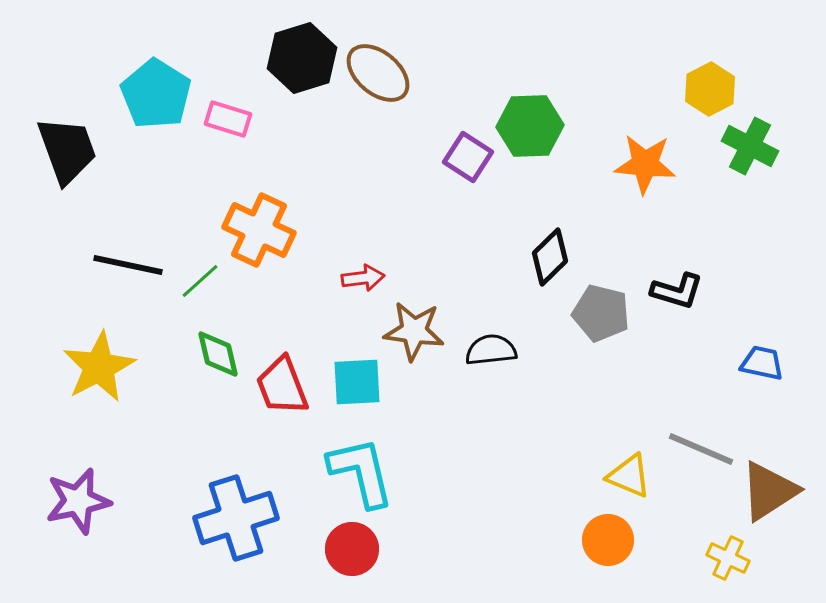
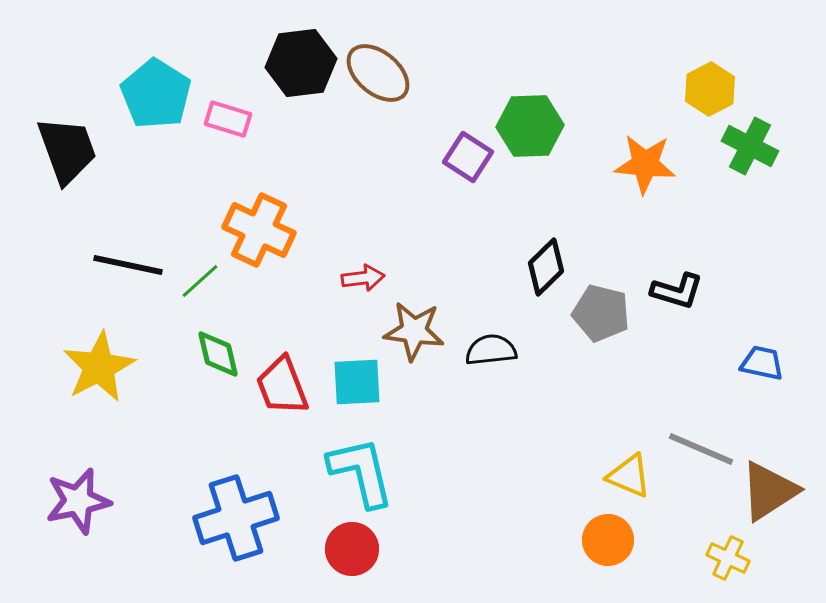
black hexagon: moved 1 px left, 5 px down; rotated 10 degrees clockwise
black diamond: moved 4 px left, 10 px down
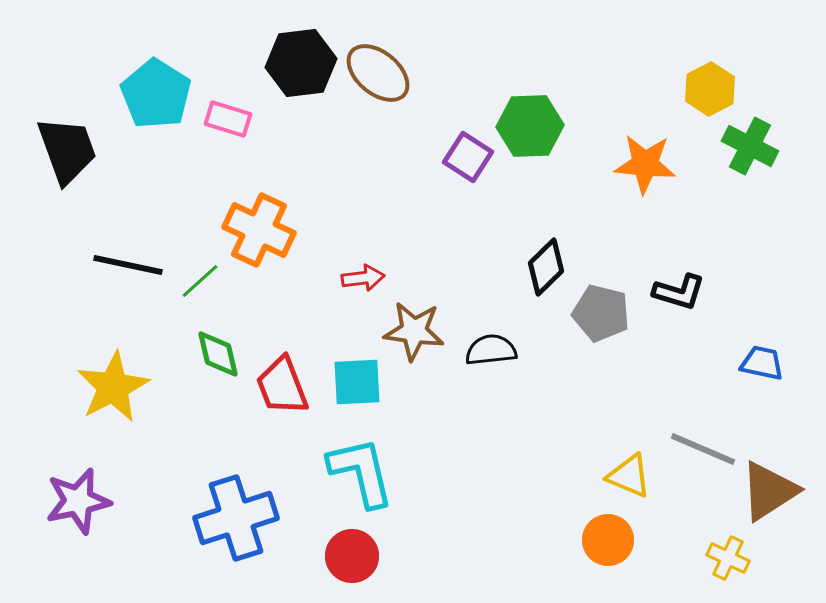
black L-shape: moved 2 px right, 1 px down
yellow star: moved 14 px right, 20 px down
gray line: moved 2 px right
red circle: moved 7 px down
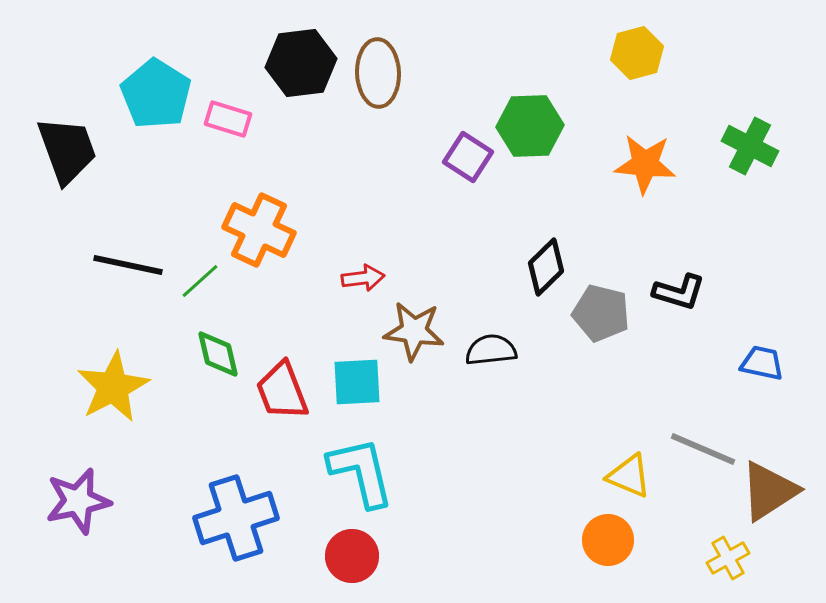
brown ellipse: rotated 48 degrees clockwise
yellow hexagon: moved 73 px left, 36 px up; rotated 12 degrees clockwise
red trapezoid: moved 5 px down
yellow cross: rotated 36 degrees clockwise
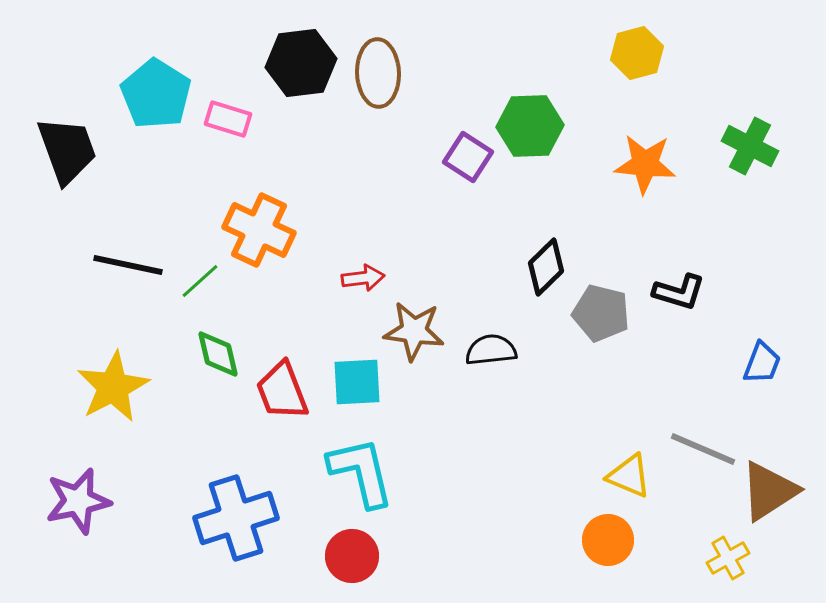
blue trapezoid: rotated 99 degrees clockwise
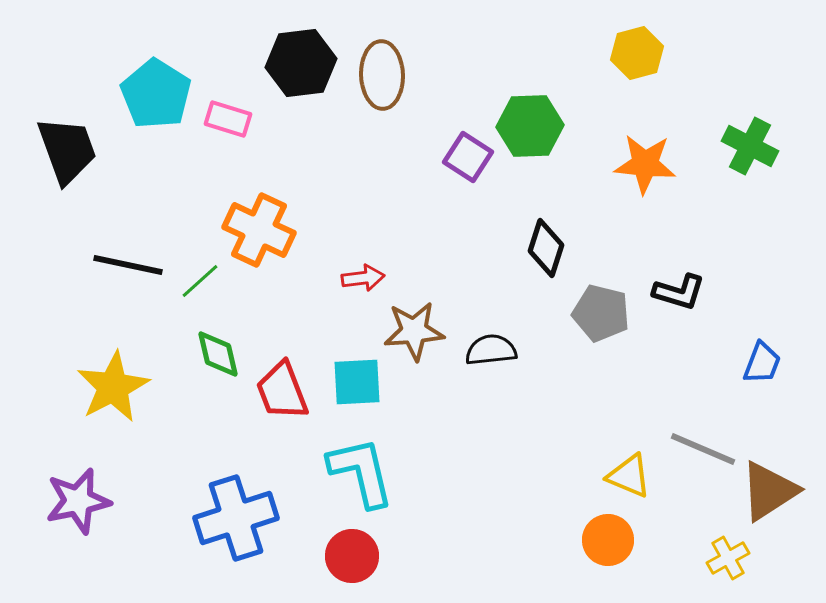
brown ellipse: moved 4 px right, 2 px down
black diamond: moved 19 px up; rotated 28 degrees counterclockwise
brown star: rotated 12 degrees counterclockwise
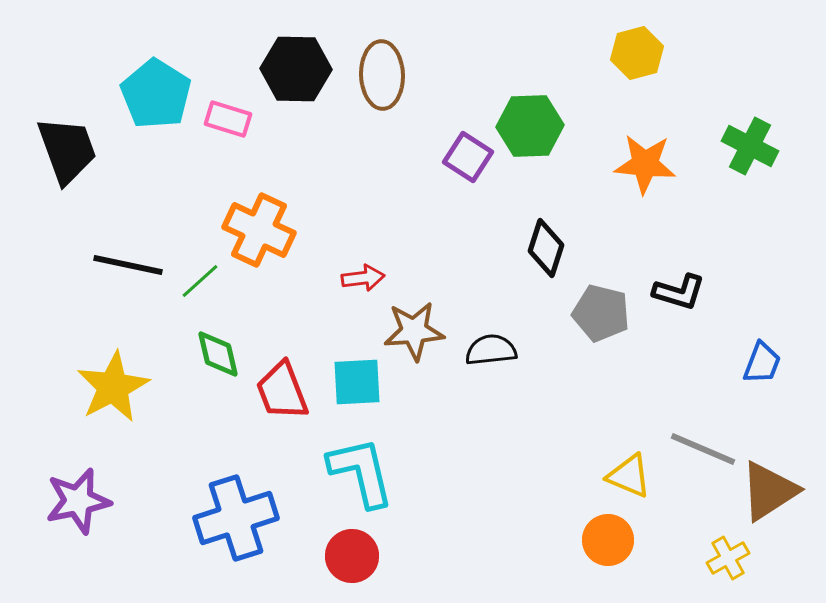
black hexagon: moved 5 px left, 6 px down; rotated 8 degrees clockwise
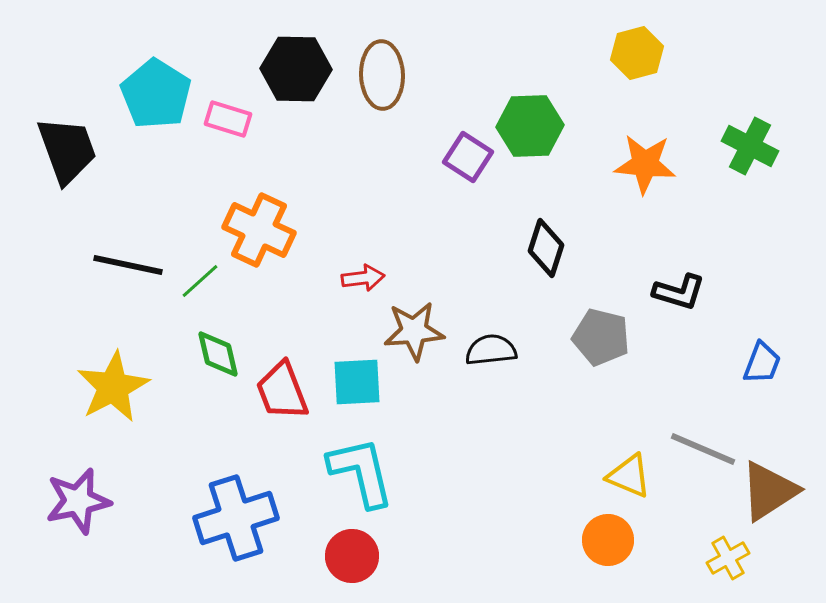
gray pentagon: moved 24 px down
